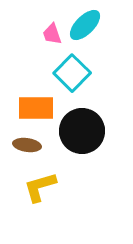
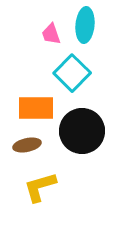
cyan ellipse: rotated 40 degrees counterclockwise
pink trapezoid: moved 1 px left
brown ellipse: rotated 20 degrees counterclockwise
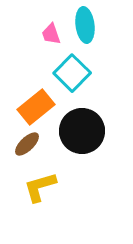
cyan ellipse: rotated 12 degrees counterclockwise
orange rectangle: moved 1 px up; rotated 39 degrees counterclockwise
brown ellipse: moved 1 px up; rotated 32 degrees counterclockwise
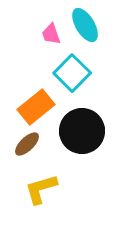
cyan ellipse: rotated 24 degrees counterclockwise
yellow L-shape: moved 1 px right, 2 px down
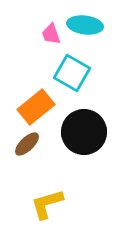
cyan ellipse: rotated 52 degrees counterclockwise
cyan square: rotated 15 degrees counterclockwise
black circle: moved 2 px right, 1 px down
yellow L-shape: moved 6 px right, 15 px down
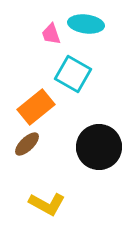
cyan ellipse: moved 1 px right, 1 px up
cyan square: moved 1 px right, 1 px down
black circle: moved 15 px right, 15 px down
yellow L-shape: rotated 135 degrees counterclockwise
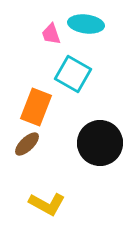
orange rectangle: rotated 30 degrees counterclockwise
black circle: moved 1 px right, 4 px up
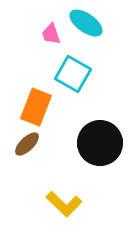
cyan ellipse: moved 1 px up; rotated 28 degrees clockwise
yellow L-shape: moved 17 px right; rotated 15 degrees clockwise
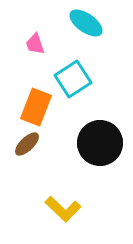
pink trapezoid: moved 16 px left, 10 px down
cyan square: moved 5 px down; rotated 27 degrees clockwise
yellow L-shape: moved 1 px left, 5 px down
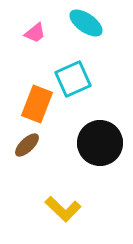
pink trapezoid: moved 11 px up; rotated 110 degrees counterclockwise
cyan square: rotated 9 degrees clockwise
orange rectangle: moved 1 px right, 3 px up
brown ellipse: moved 1 px down
